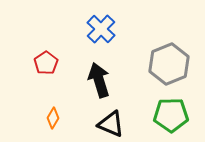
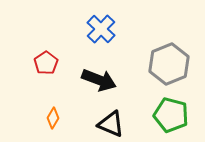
black arrow: rotated 128 degrees clockwise
green pentagon: rotated 16 degrees clockwise
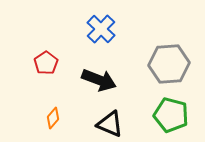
gray hexagon: rotated 18 degrees clockwise
orange diamond: rotated 10 degrees clockwise
black triangle: moved 1 px left
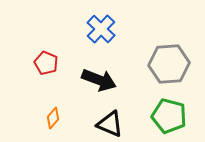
red pentagon: rotated 15 degrees counterclockwise
green pentagon: moved 2 px left, 1 px down
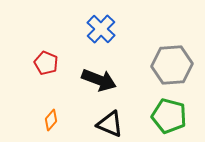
gray hexagon: moved 3 px right, 1 px down
orange diamond: moved 2 px left, 2 px down
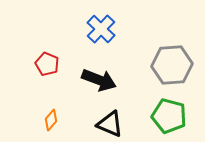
red pentagon: moved 1 px right, 1 px down
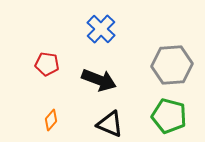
red pentagon: rotated 15 degrees counterclockwise
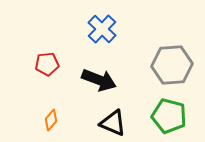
blue cross: moved 1 px right
red pentagon: rotated 15 degrees counterclockwise
black triangle: moved 3 px right, 1 px up
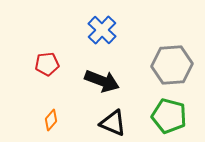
blue cross: moved 1 px down
black arrow: moved 3 px right, 1 px down
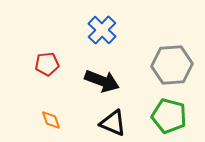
orange diamond: rotated 60 degrees counterclockwise
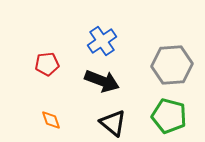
blue cross: moved 11 px down; rotated 12 degrees clockwise
black triangle: rotated 16 degrees clockwise
